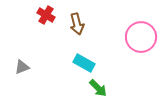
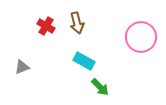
red cross: moved 11 px down
brown arrow: moved 1 px up
cyan rectangle: moved 2 px up
green arrow: moved 2 px right, 1 px up
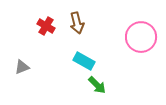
green arrow: moved 3 px left, 2 px up
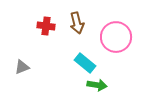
red cross: rotated 24 degrees counterclockwise
pink circle: moved 25 px left
cyan rectangle: moved 1 px right, 2 px down; rotated 10 degrees clockwise
green arrow: rotated 36 degrees counterclockwise
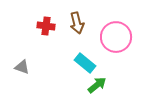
gray triangle: rotated 42 degrees clockwise
green arrow: rotated 48 degrees counterclockwise
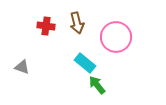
green arrow: rotated 90 degrees counterclockwise
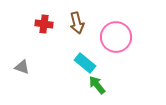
red cross: moved 2 px left, 2 px up
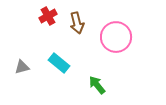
red cross: moved 4 px right, 8 px up; rotated 36 degrees counterclockwise
cyan rectangle: moved 26 px left
gray triangle: rotated 35 degrees counterclockwise
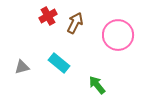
brown arrow: moved 2 px left; rotated 140 degrees counterclockwise
pink circle: moved 2 px right, 2 px up
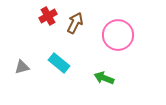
green arrow: moved 7 px right, 7 px up; rotated 30 degrees counterclockwise
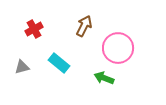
red cross: moved 14 px left, 13 px down
brown arrow: moved 9 px right, 3 px down
pink circle: moved 13 px down
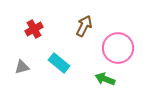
green arrow: moved 1 px right, 1 px down
